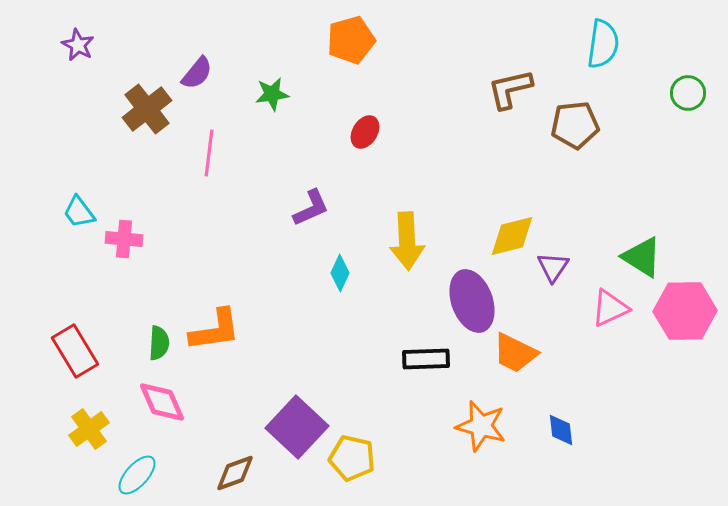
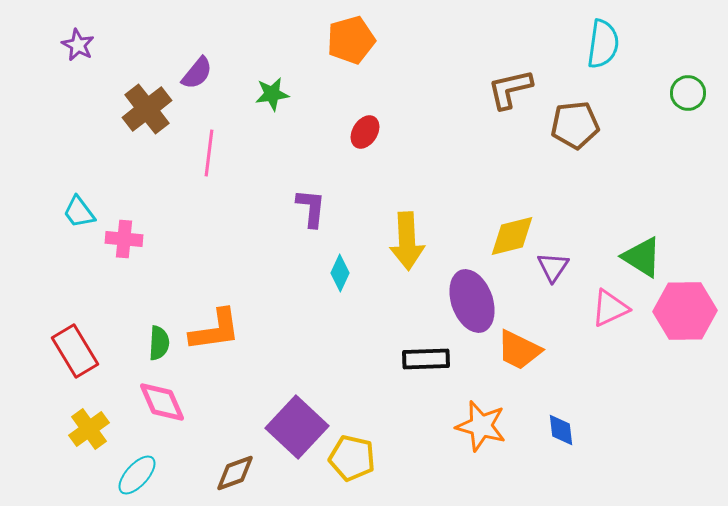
purple L-shape: rotated 60 degrees counterclockwise
orange trapezoid: moved 4 px right, 3 px up
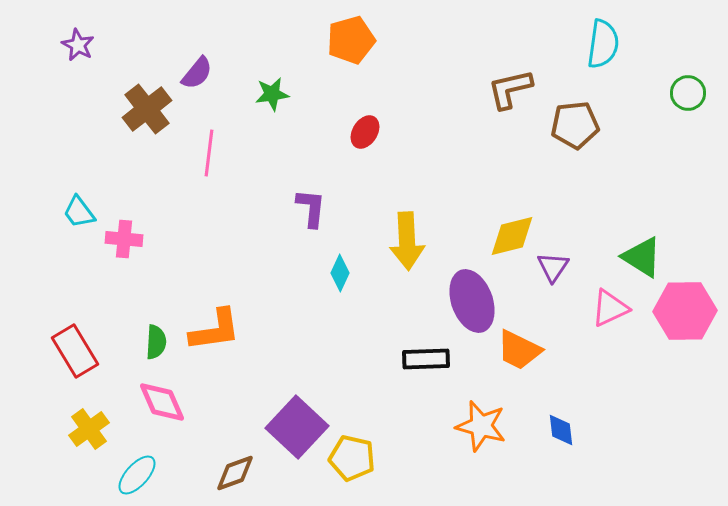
green semicircle: moved 3 px left, 1 px up
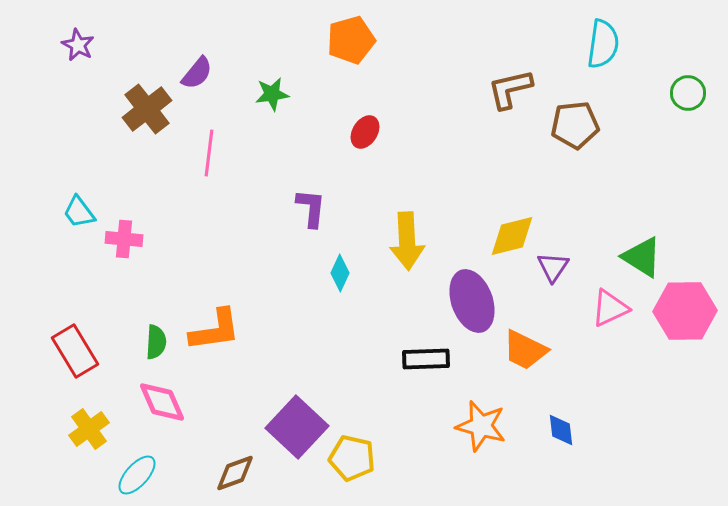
orange trapezoid: moved 6 px right
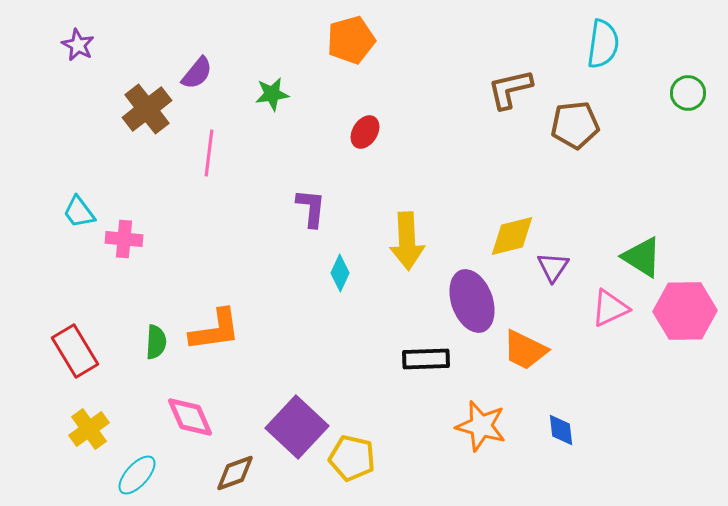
pink diamond: moved 28 px right, 15 px down
